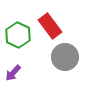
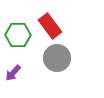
green hexagon: rotated 25 degrees counterclockwise
gray circle: moved 8 px left, 1 px down
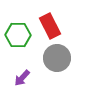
red rectangle: rotated 10 degrees clockwise
purple arrow: moved 9 px right, 5 px down
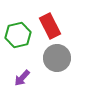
green hexagon: rotated 15 degrees counterclockwise
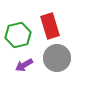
red rectangle: rotated 10 degrees clockwise
purple arrow: moved 2 px right, 13 px up; rotated 18 degrees clockwise
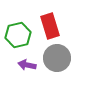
purple arrow: moved 3 px right; rotated 42 degrees clockwise
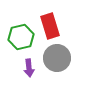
green hexagon: moved 3 px right, 2 px down
purple arrow: moved 2 px right, 3 px down; rotated 108 degrees counterclockwise
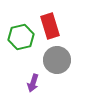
gray circle: moved 2 px down
purple arrow: moved 4 px right, 15 px down; rotated 24 degrees clockwise
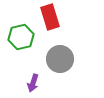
red rectangle: moved 9 px up
gray circle: moved 3 px right, 1 px up
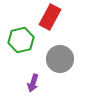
red rectangle: rotated 45 degrees clockwise
green hexagon: moved 3 px down
